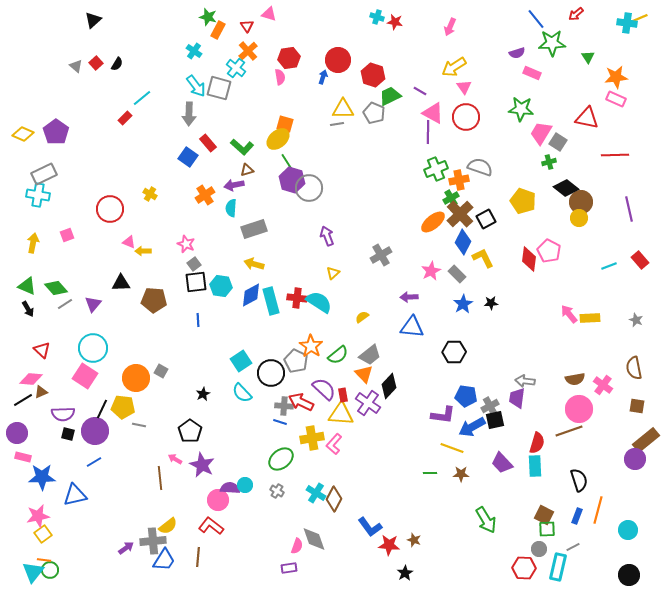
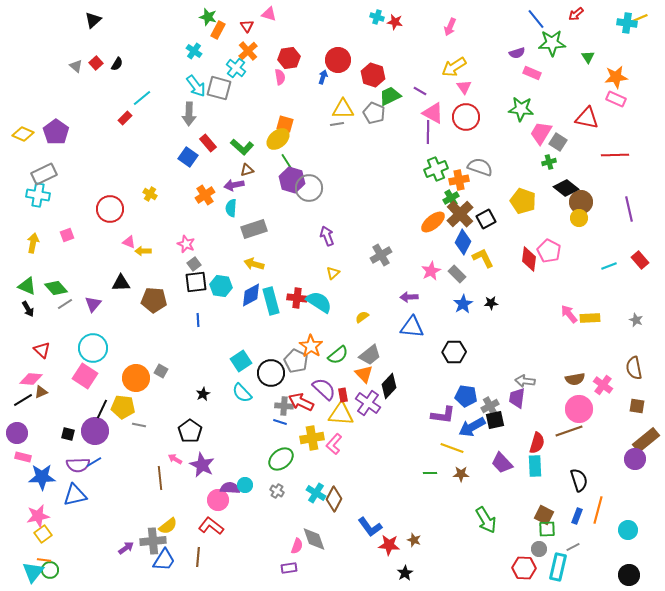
purple semicircle at (63, 414): moved 15 px right, 51 px down
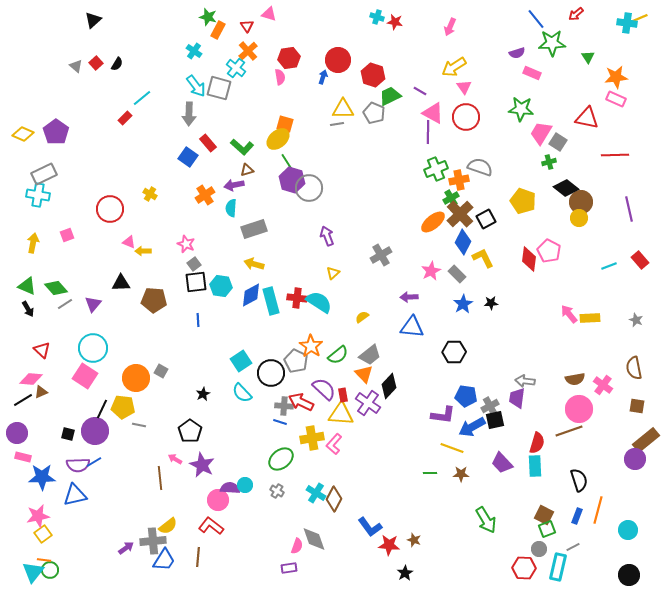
green square at (547, 529): rotated 18 degrees counterclockwise
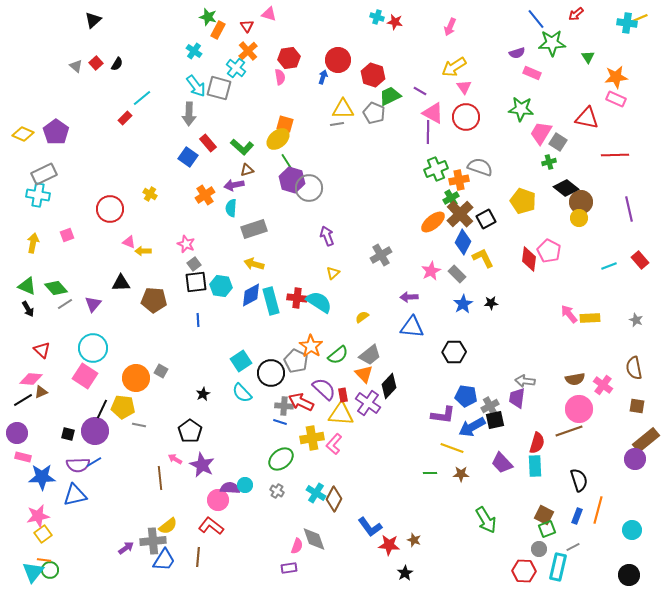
cyan circle at (628, 530): moved 4 px right
red hexagon at (524, 568): moved 3 px down
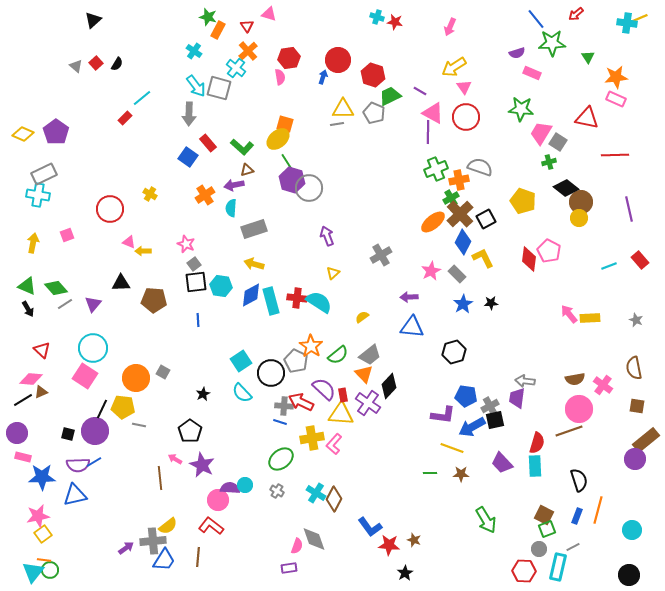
black hexagon at (454, 352): rotated 15 degrees counterclockwise
gray square at (161, 371): moved 2 px right, 1 px down
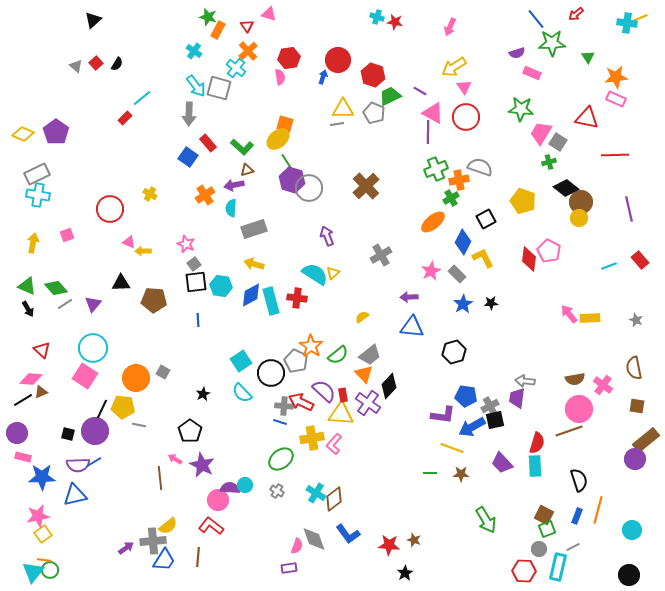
gray rectangle at (44, 174): moved 7 px left
brown cross at (460, 214): moved 94 px left, 28 px up
cyan semicircle at (319, 302): moved 4 px left, 28 px up
purple semicircle at (324, 389): moved 2 px down
brown diamond at (334, 499): rotated 25 degrees clockwise
blue L-shape at (370, 527): moved 22 px left, 7 px down
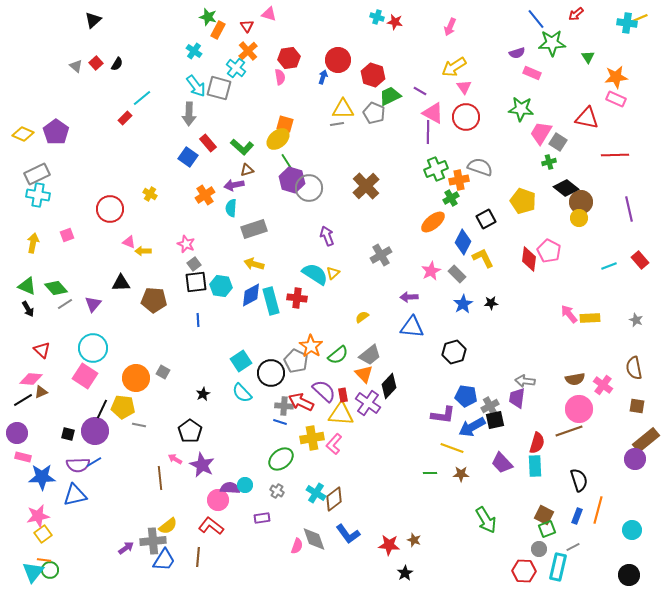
purple rectangle at (289, 568): moved 27 px left, 50 px up
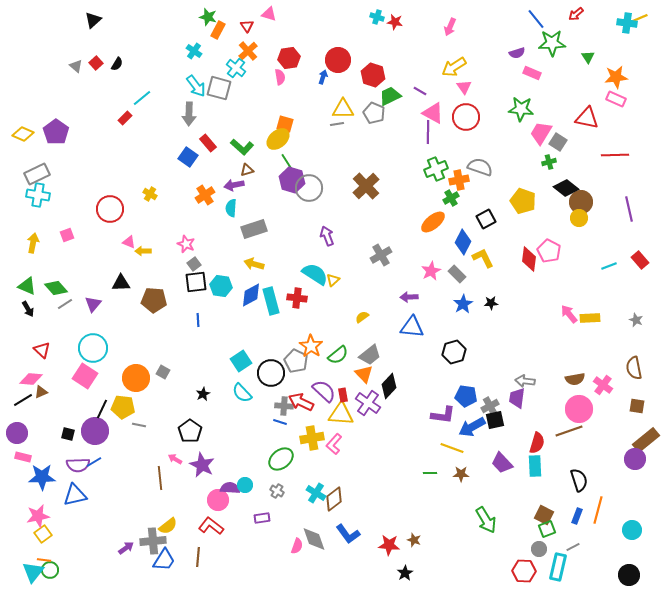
yellow triangle at (333, 273): moved 7 px down
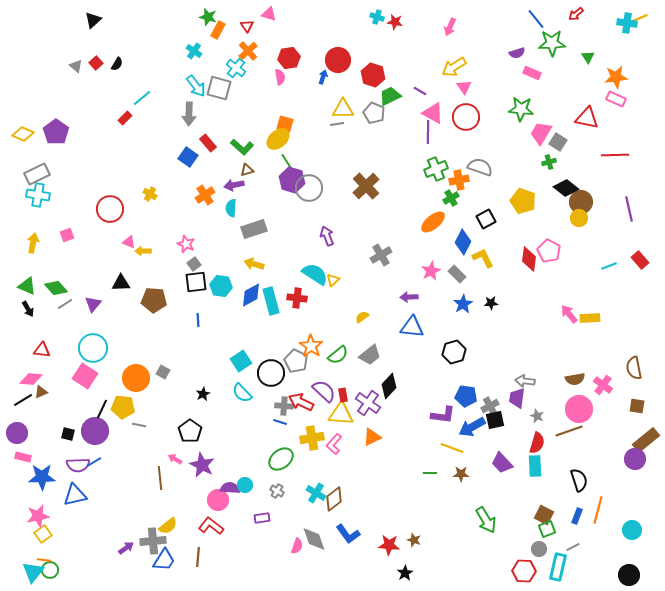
gray star at (636, 320): moved 99 px left, 96 px down
red triangle at (42, 350): rotated 36 degrees counterclockwise
orange triangle at (364, 374): moved 8 px right, 63 px down; rotated 48 degrees clockwise
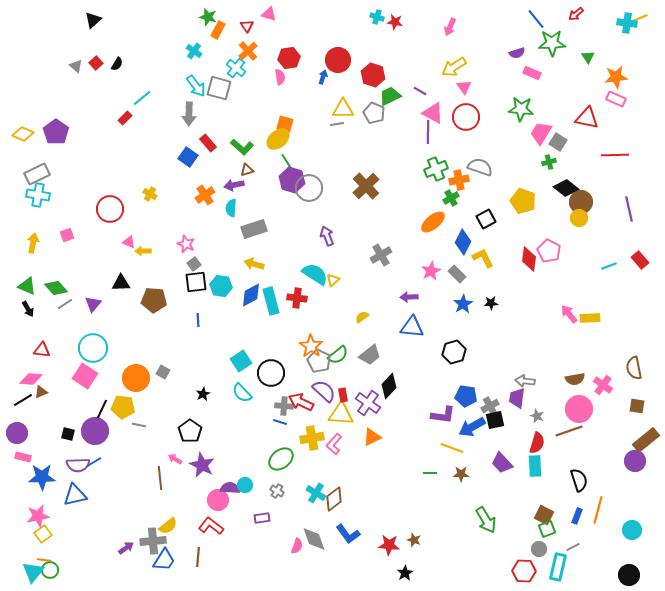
gray pentagon at (296, 361): moved 23 px right
purple circle at (635, 459): moved 2 px down
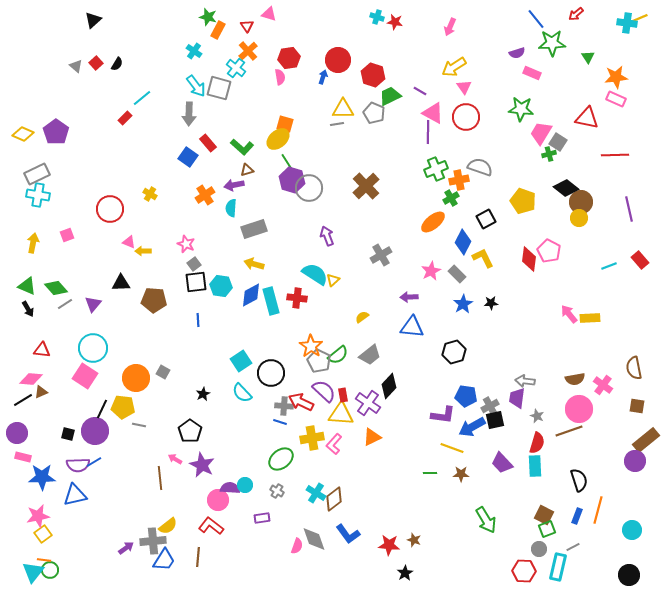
green cross at (549, 162): moved 8 px up
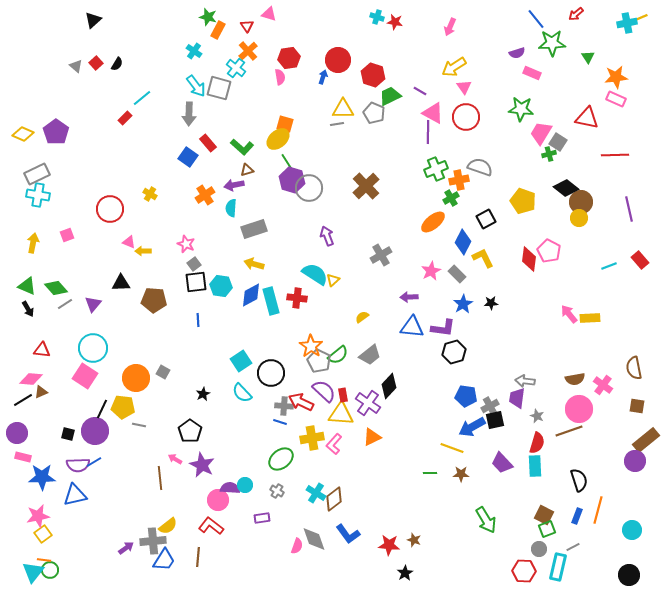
cyan cross at (627, 23): rotated 18 degrees counterclockwise
purple L-shape at (443, 415): moved 87 px up
